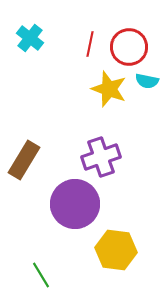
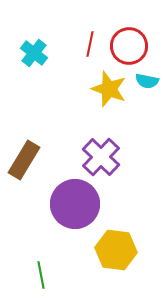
cyan cross: moved 4 px right, 15 px down
red circle: moved 1 px up
purple cross: rotated 27 degrees counterclockwise
green line: rotated 20 degrees clockwise
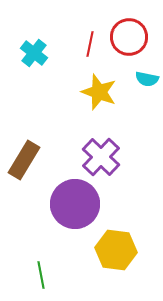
red circle: moved 9 px up
cyan semicircle: moved 2 px up
yellow star: moved 10 px left, 3 px down
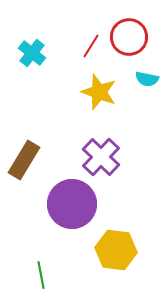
red line: moved 1 px right, 2 px down; rotated 20 degrees clockwise
cyan cross: moved 2 px left
purple circle: moved 3 px left
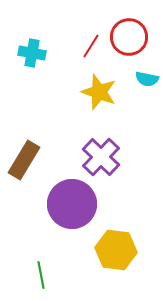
cyan cross: rotated 28 degrees counterclockwise
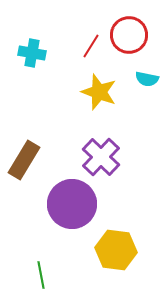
red circle: moved 2 px up
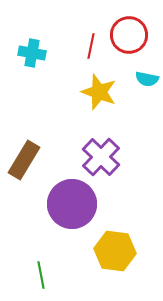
red line: rotated 20 degrees counterclockwise
yellow hexagon: moved 1 px left, 1 px down
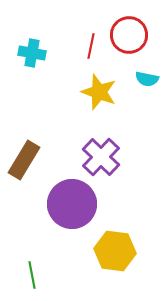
green line: moved 9 px left
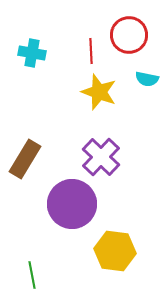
red line: moved 5 px down; rotated 15 degrees counterclockwise
brown rectangle: moved 1 px right, 1 px up
